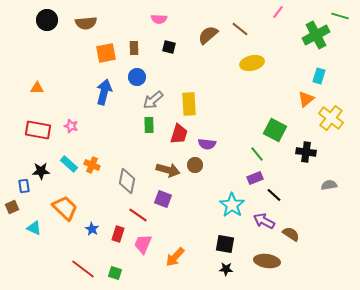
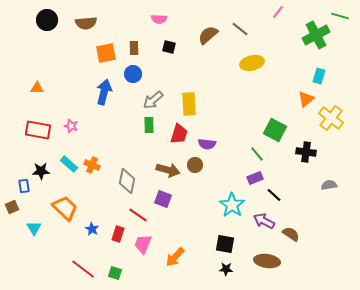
blue circle at (137, 77): moved 4 px left, 3 px up
cyan triangle at (34, 228): rotated 35 degrees clockwise
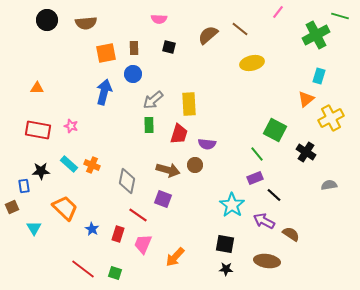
yellow cross at (331, 118): rotated 25 degrees clockwise
black cross at (306, 152): rotated 24 degrees clockwise
